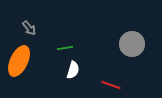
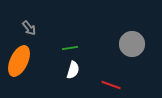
green line: moved 5 px right
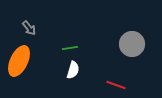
red line: moved 5 px right
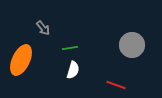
gray arrow: moved 14 px right
gray circle: moved 1 px down
orange ellipse: moved 2 px right, 1 px up
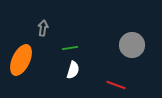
gray arrow: rotated 133 degrees counterclockwise
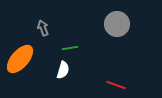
gray arrow: rotated 28 degrees counterclockwise
gray circle: moved 15 px left, 21 px up
orange ellipse: moved 1 px left, 1 px up; rotated 16 degrees clockwise
white semicircle: moved 10 px left
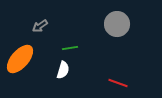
gray arrow: moved 3 px left, 2 px up; rotated 105 degrees counterclockwise
red line: moved 2 px right, 2 px up
